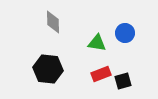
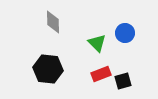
green triangle: rotated 36 degrees clockwise
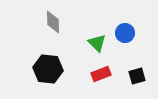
black square: moved 14 px right, 5 px up
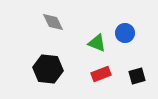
gray diamond: rotated 25 degrees counterclockwise
green triangle: rotated 24 degrees counterclockwise
